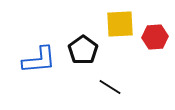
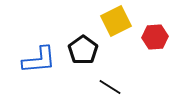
yellow square: moved 4 px left, 3 px up; rotated 24 degrees counterclockwise
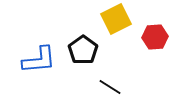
yellow square: moved 2 px up
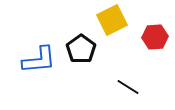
yellow square: moved 4 px left, 1 px down
black pentagon: moved 2 px left, 1 px up
black line: moved 18 px right
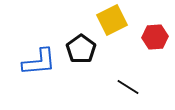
blue L-shape: moved 2 px down
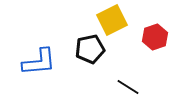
red hexagon: rotated 15 degrees counterclockwise
black pentagon: moved 9 px right; rotated 24 degrees clockwise
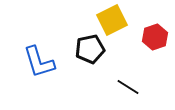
blue L-shape: rotated 78 degrees clockwise
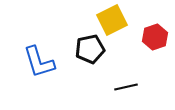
black line: moved 2 px left; rotated 45 degrees counterclockwise
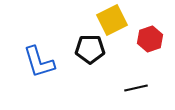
red hexagon: moved 5 px left, 2 px down
black pentagon: rotated 12 degrees clockwise
black line: moved 10 px right, 1 px down
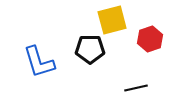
yellow square: rotated 12 degrees clockwise
